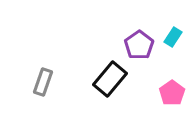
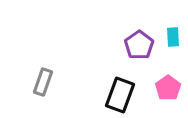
cyan rectangle: rotated 36 degrees counterclockwise
black rectangle: moved 10 px right, 16 px down; rotated 20 degrees counterclockwise
pink pentagon: moved 4 px left, 5 px up
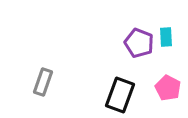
cyan rectangle: moved 7 px left
purple pentagon: moved 2 px up; rotated 16 degrees counterclockwise
pink pentagon: rotated 10 degrees counterclockwise
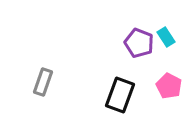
cyan rectangle: rotated 30 degrees counterclockwise
pink pentagon: moved 1 px right, 2 px up
